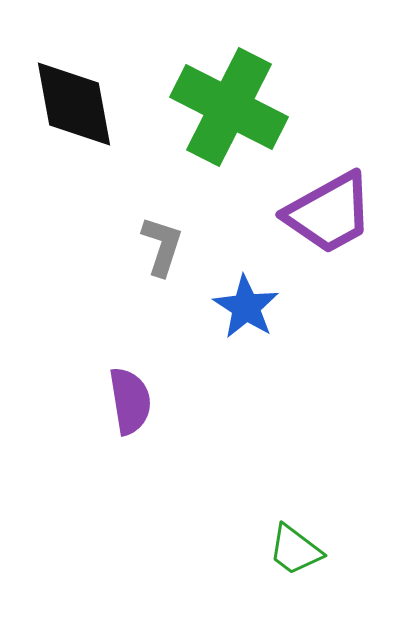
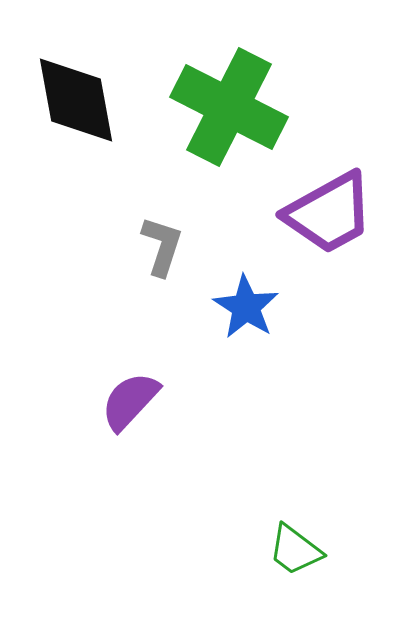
black diamond: moved 2 px right, 4 px up
purple semicircle: rotated 128 degrees counterclockwise
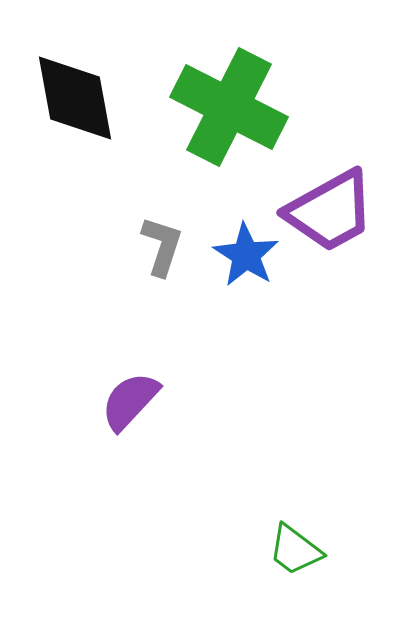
black diamond: moved 1 px left, 2 px up
purple trapezoid: moved 1 px right, 2 px up
blue star: moved 52 px up
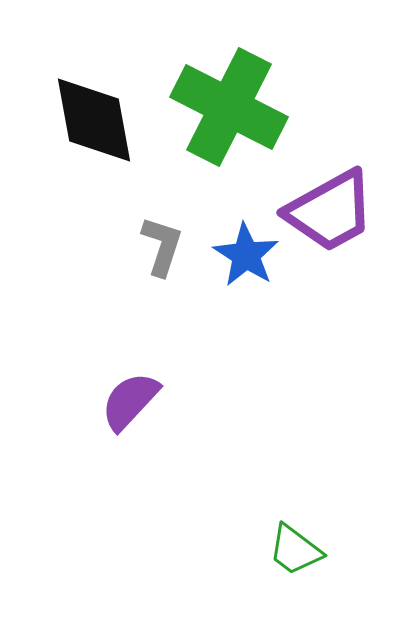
black diamond: moved 19 px right, 22 px down
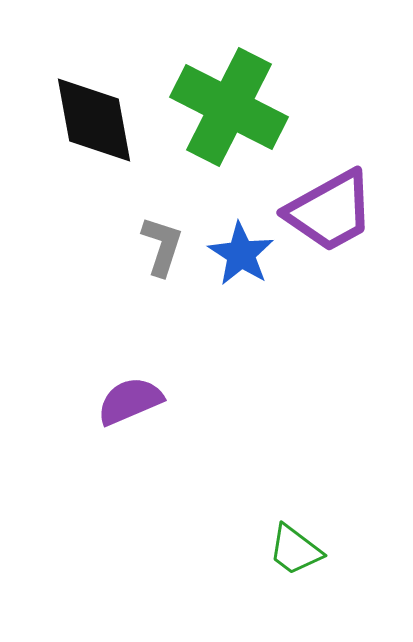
blue star: moved 5 px left, 1 px up
purple semicircle: rotated 24 degrees clockwise
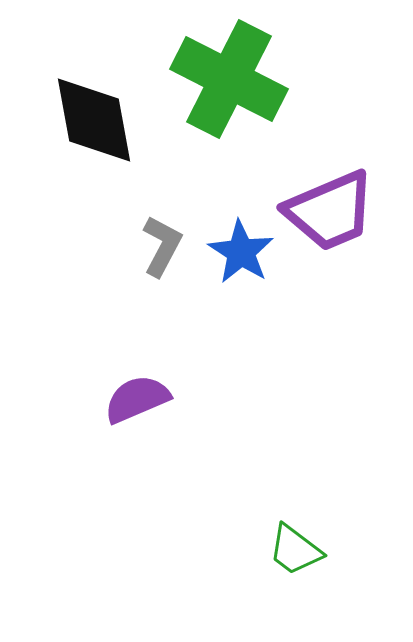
green cross: moved 28 px up
purple trapezoid: rotated 6 degrees clockwise
gray L-shape: rotated 10 degrees clockwise
blue star: moved 2 px up
purple semicircle: moved 7 px right, 2 px up
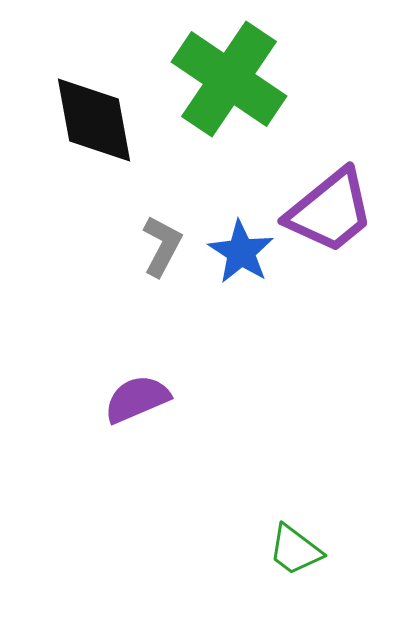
green cross: rotated 7 degrees clockwise
purple trapezoid: rotated 16 degrees counterclockwise
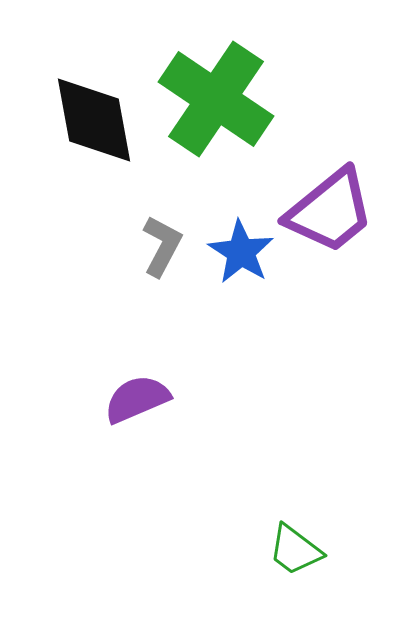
green cross: moved 13 px left, 20 px down
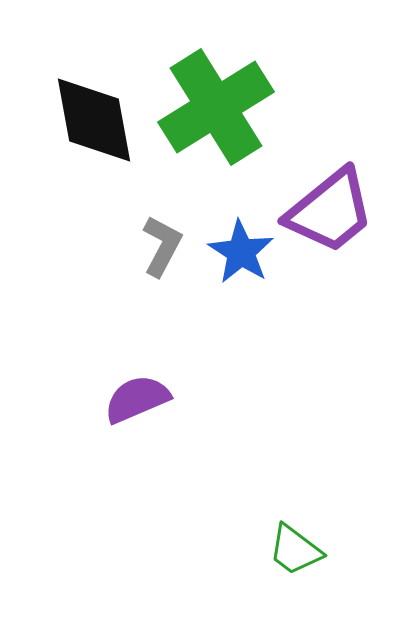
green cross: moved 8 px down; rotated 24 degrees clockwise
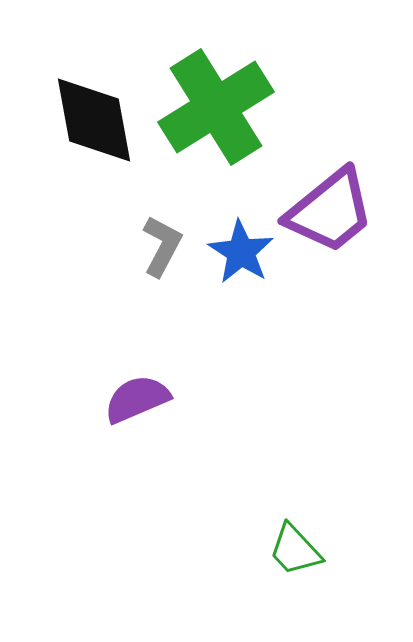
green trapezoid: rotated 10 degrees clockwise
